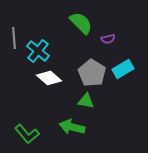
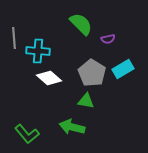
green semicircle: moved 1 px down
cyan cross: rotated 35 degrees counterclockwise
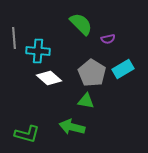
green L-shape: rotated 35 degrees counterclockwise
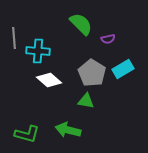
white diamond: moved 2 px down
green arrow: moved 4 px left, 3 px down
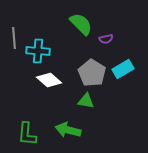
purple semicircle: moved 2 px left
green L-shape: rotated 80 degrees clockwise
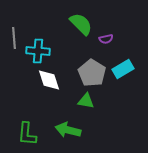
white diamond: rotated 30 degrees clockwise
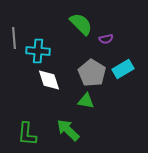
green arrow: rotated 30 degrees clockwise
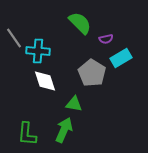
green semicircle: moved 1 px left, 1 px up
gray line: rotated 30 degrees counterclockwise
cyan rectangle: moved 2 px left, 11 px up
white diamond: moved 4 px left, 1 px down
green triangle: moved 12 px left, 3 px down
green arrow: moved 4 px left; rotated 70 degrees clockwise
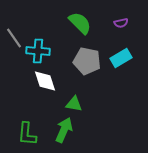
purple semicircle: moved 15 px right, 16 px up
gray pentagon: moved 5 px left, 12 px up; rotated 20 degrees counterclockwise
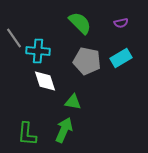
green triangle: moved 1 px left, 2 px up
